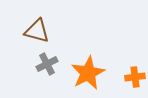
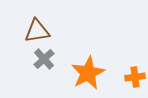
brown triangle: rotated 24 degrees counterclockwise
gray cross: moved 3 px left, 5 px up; rotated 15 degrees counterclockwise
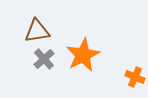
orange star: moved 5 px left, 18 px up
orange cross: rotated 30 degrees clockwise
